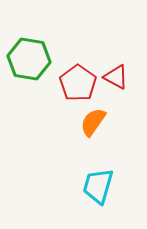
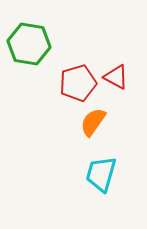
green hexagon: moved 15 px up
red pentagon: rotated 21 degrees clockwise
cyan trapezoid: moved 3 px right, 12 px up
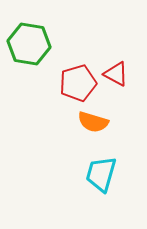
red triangle: moved 3 px up
orange semicircle: rotated 108 degrees counterclockwise
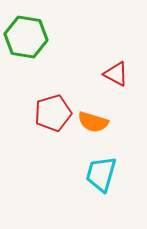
green hexagon: moved 3 px left, 7 px up
red pentagon: moved 25 px left, 30 px down
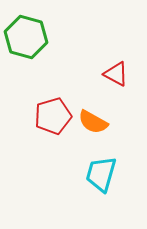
green hexagon: rotated 6 degrees clockwise
red pentagon: moved 3 px down
orange semicircle: rotated 12 degrees clockwise
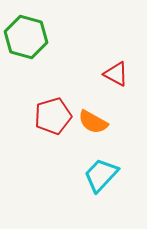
cyan trapezoid: moved 1 px down; rotated 27 degrees clockwise
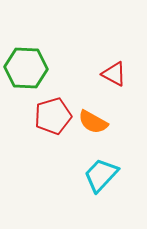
green hexagon: moved 31 px down; rotated 12 degrees counterclockwise
red triangle: moved 2 px left
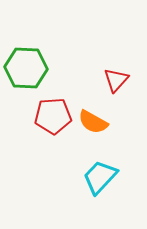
red triangle: moved 2 px right, 6 px down; rotated 44 degrees clockwise
red pentagon: rotated 12 degrees clockwise
cyan trapezoid: moved 1 px left, 2 px down
